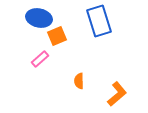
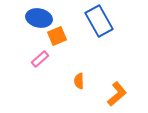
blue rectangle: rotated 12 degrees counterclockwise
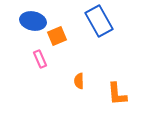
blue ellipse: moved 6 px left, 3 px down
pink rectangle: rotated 72 degrees counterclockwise
orange L-shape: rotated 125 degrees clockwise
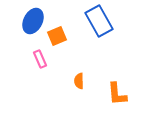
blue ellipse: rotated 75 degrees counterclockwise
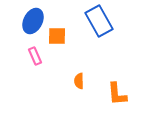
orange square: rotated 24 degrees clockwise
pink rectangle: moved 5 px left, 3 px up
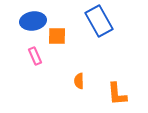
blue ellipse: rotated 55 degrees clockwise
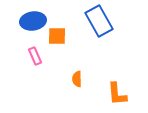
orange semicircle: moved 2 px left, 2 px up
